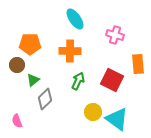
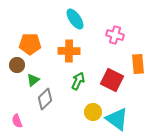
orange cross: moved 1 px left
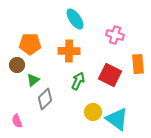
red square: moved 2 px left, 5 px up
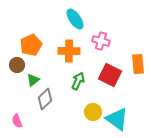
pink cross: moved 14 px left, 6 px down
orange pentagon: moved 1 px right, 1 px down; rotated 25 degrees counterclockwise
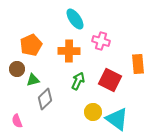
brown circle: moved 4 px down
red square: moved 5 px down
green triangle: rotated 24 degrees clockwise
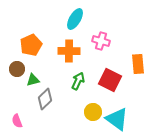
cyan ellipse: rotated 65 degrees clockwise
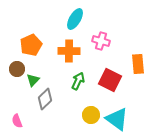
green triangle: rotated 32 degrees counterclockwise
yellow circle: moved 2 px left, 3 px down
